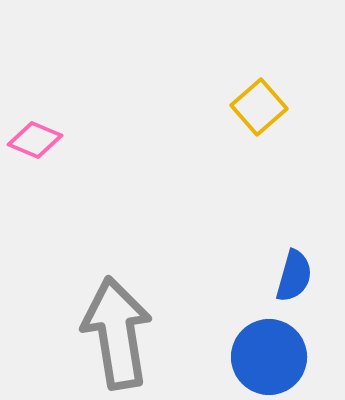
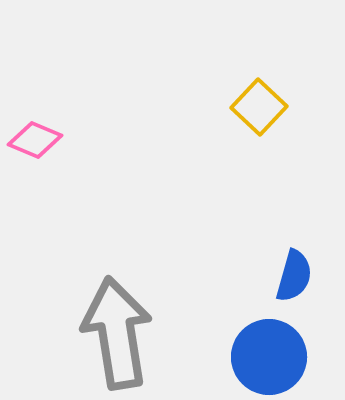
yellow square: rotated 6 degrees counterclockwise
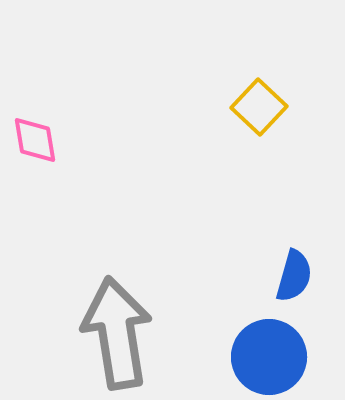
pink diamond: rotated 58 degrees clockwise
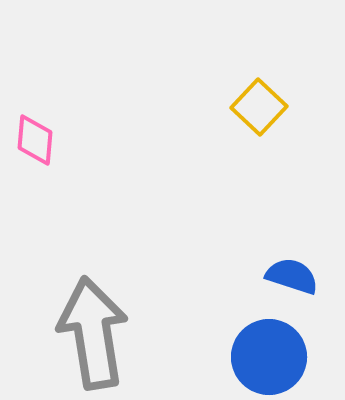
pink diamond: rotated 14 degrees clockwise
blue semicircle: moved 2 px left; rotated 88 degrees counterclockwise
gray arrow: moved 24 px left
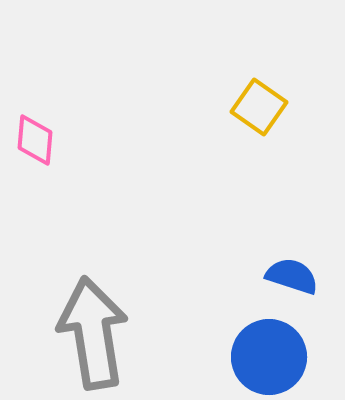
yellow square: rotated 8 degrees counterclockwise
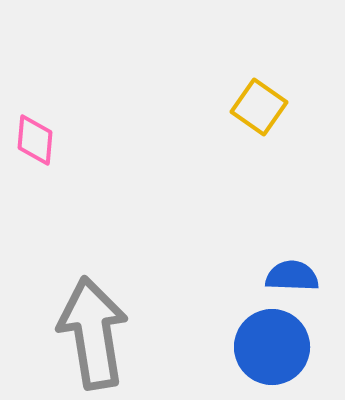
blue semicircle: rotated 16 degrees counterclockwise
blue circle: moved 3 px right, 10 px up
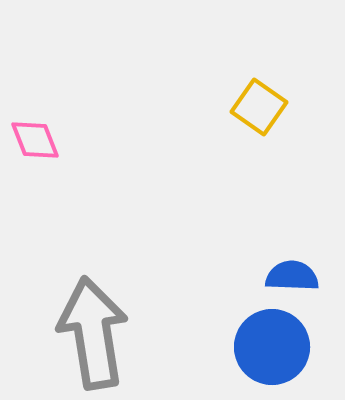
pink diamond: rotated 26 degrees counterclockwise
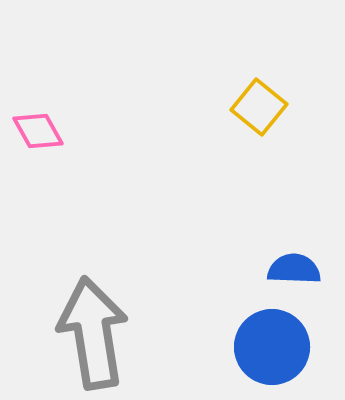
yellow square: rotated 4 degrees clockwise
pink diamond: moved 3 px right, 9 px up; rotated 8 degrees counterclockwise
blue semicircle: moved 2 px right, 7 px up
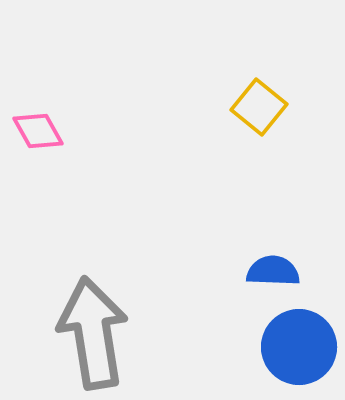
blue semicircle: moved 21 px left, 2 px down
blue circle: moved 27 px right
